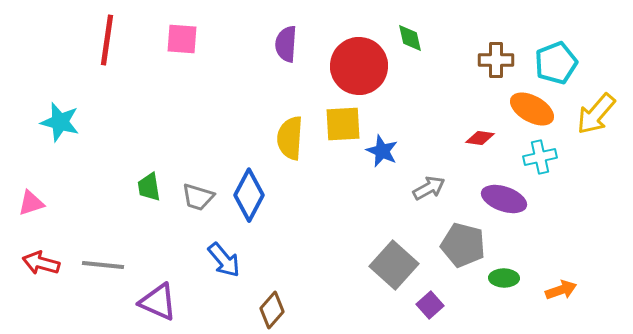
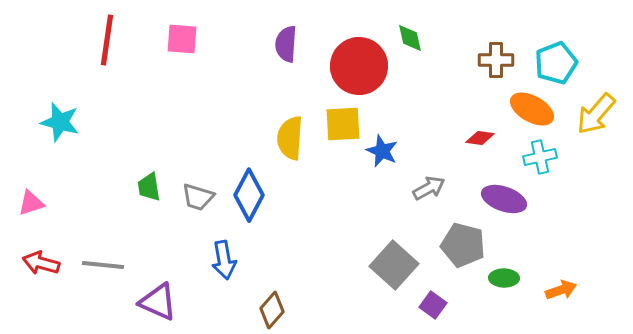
blue arrow: rotated 30 degrees clockwise
purple square: moved 3 px right; rotated 12 degrees counterclockwise
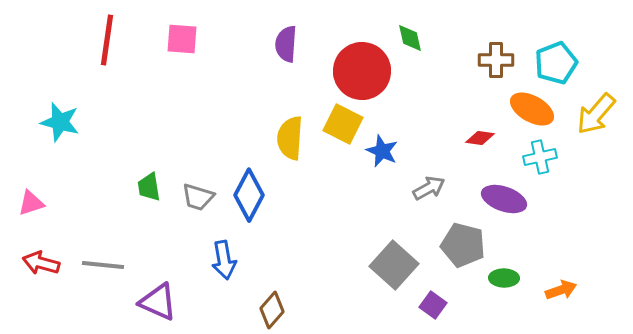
red circle: moved 3 px right, 5 px down
yellow square: rotated 30 degrees clockwise
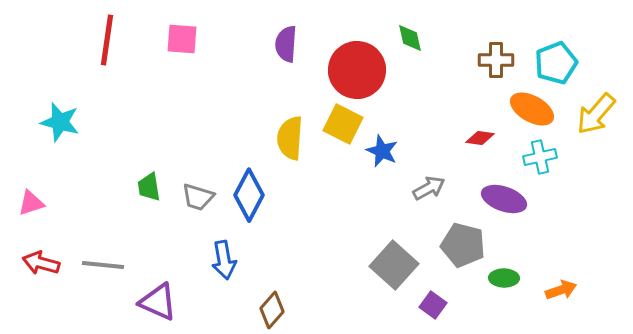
red circle: moved 5 px left, 1 px up
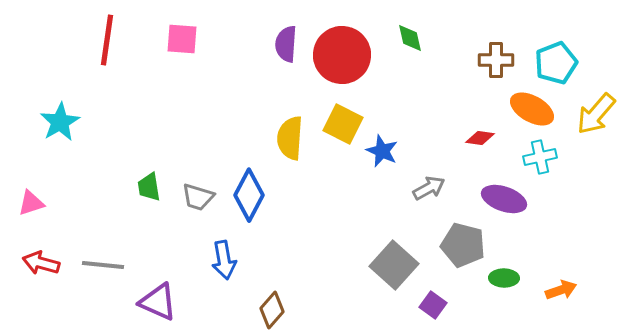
red circle: moved 15 px left, 15 px up
cyan star: rotated 27 degrees clockwise
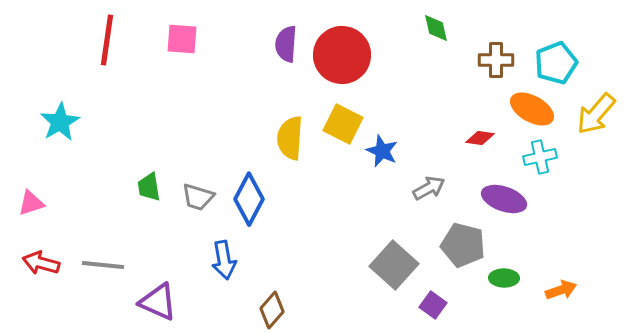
green diamond: moved 26 px right, 10 px up
blue diamond: moved 4 px down
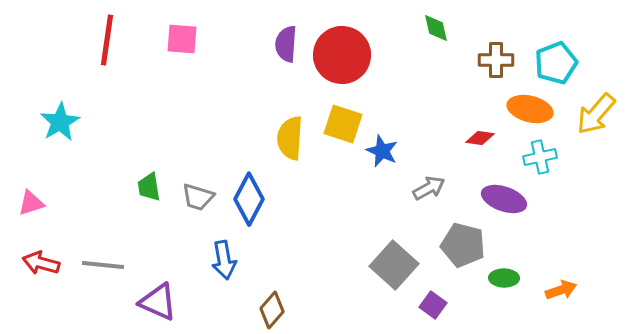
orange ellipse: moved 2 px left; rotated 15 degrees counterclockwise
yellow square: rotated 9 degrees counterclockwise
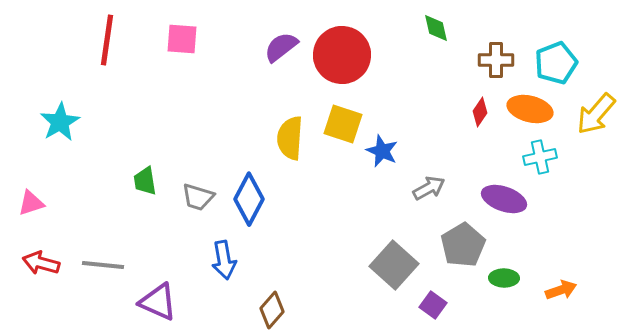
purple semicircle: moved 5 px left, 3 px down; rotated 48 degrees clockwise
red diamond: moved 26 px up; rotated 64 degrees counterclockwise
green trapezoid: moved 4 px left, 6 px up
gray pentagon: rotated 27 degrees clockwise
